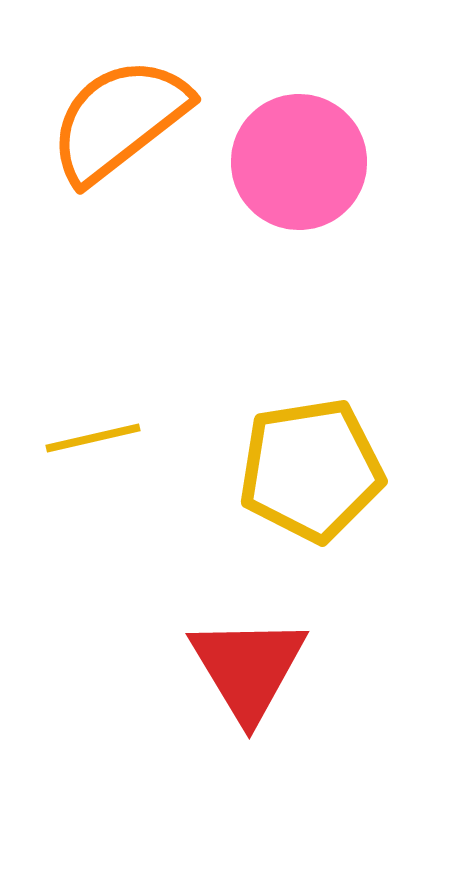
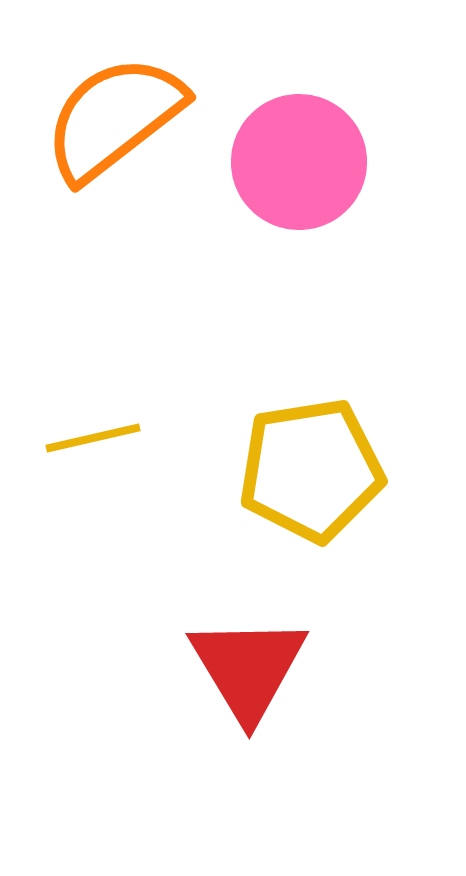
orange semicircle: moved 5 px left, 2 px up
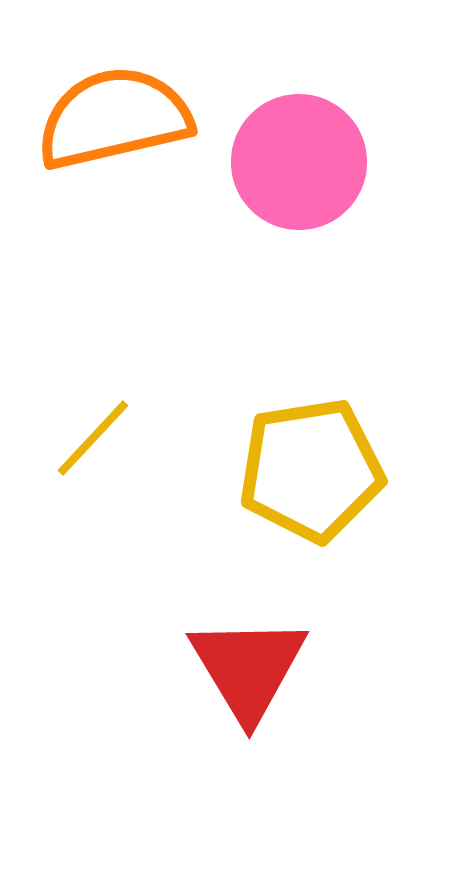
orange semicircle: rotated 25 degrees clockwise
yellow line: rotated 34 degrees counterclockwise
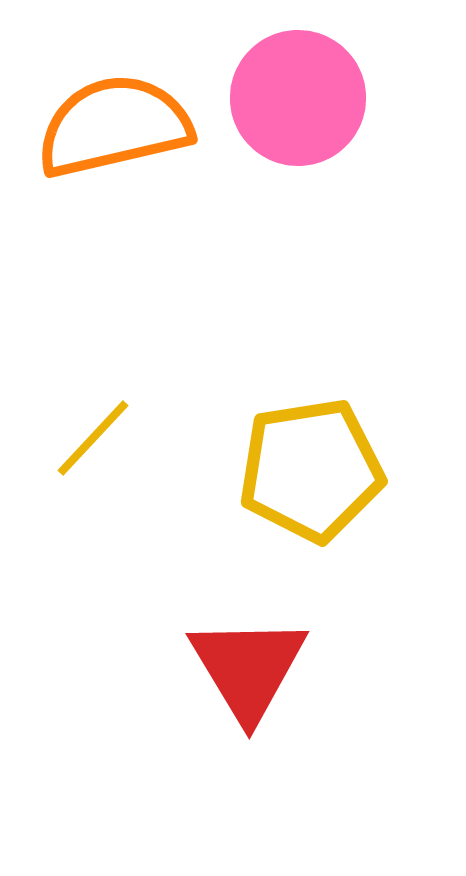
orange semicircle: moved 8 px down
pink circle: moved 1 px left, 64 px up
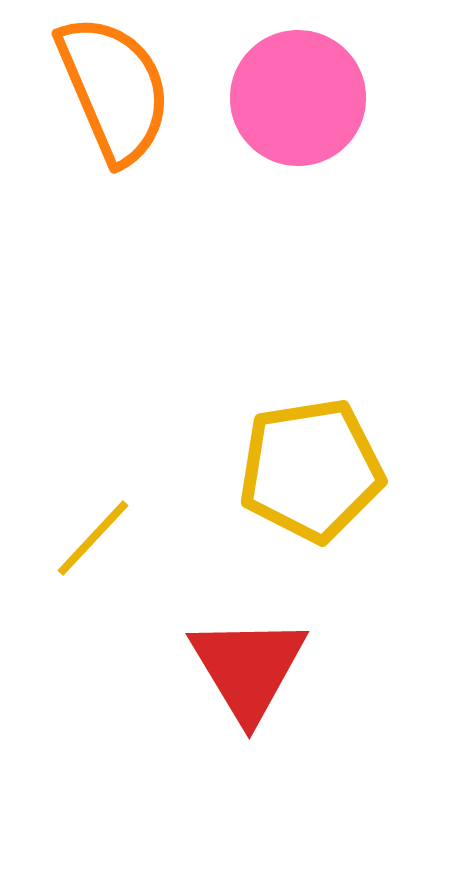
orange semicircle: moved 37 px up; rotated 80 degrees clockwise
yellow line: moved 100 px down
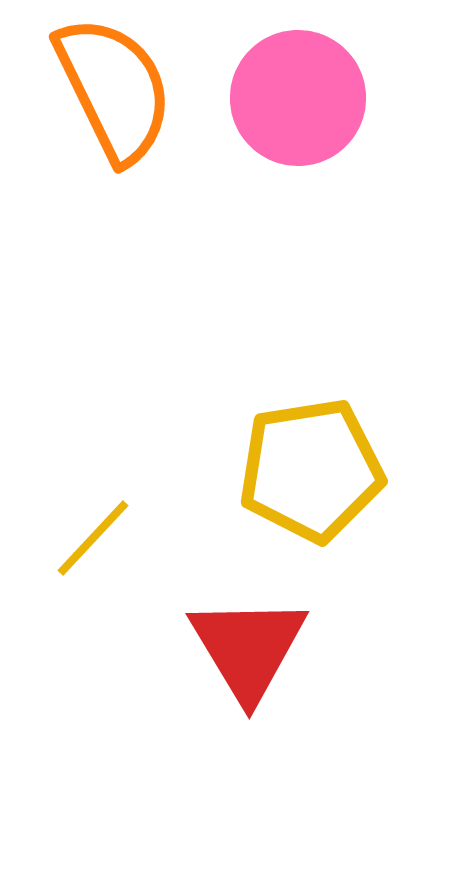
orange semicircle: rotated 3 degrees counterclockwise
red triangle: moved 20 px up
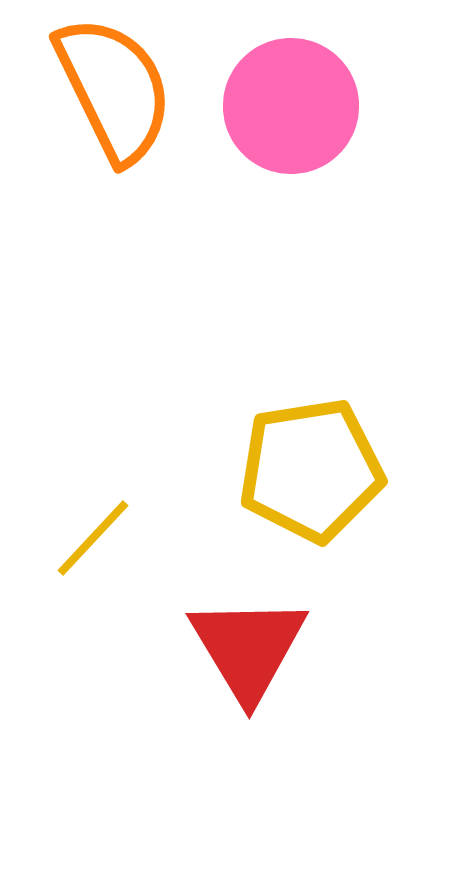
pink circle: moved 7 px left, 8 px down
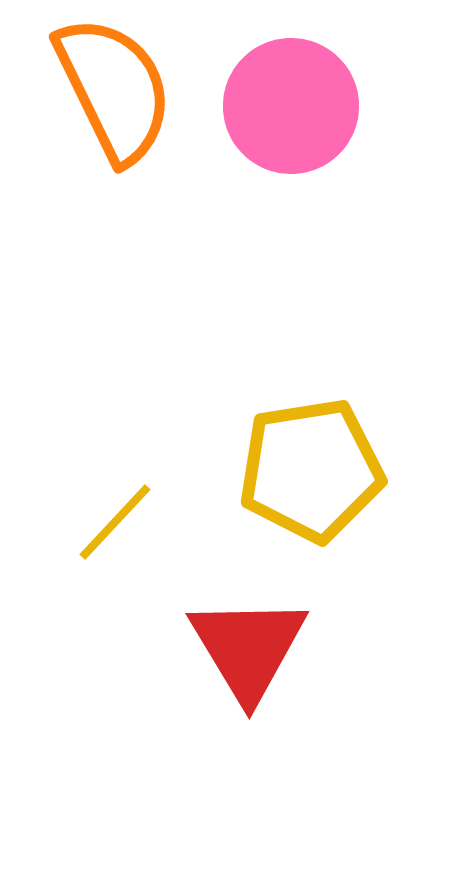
yellow line: moved 22 px right, 16 px up
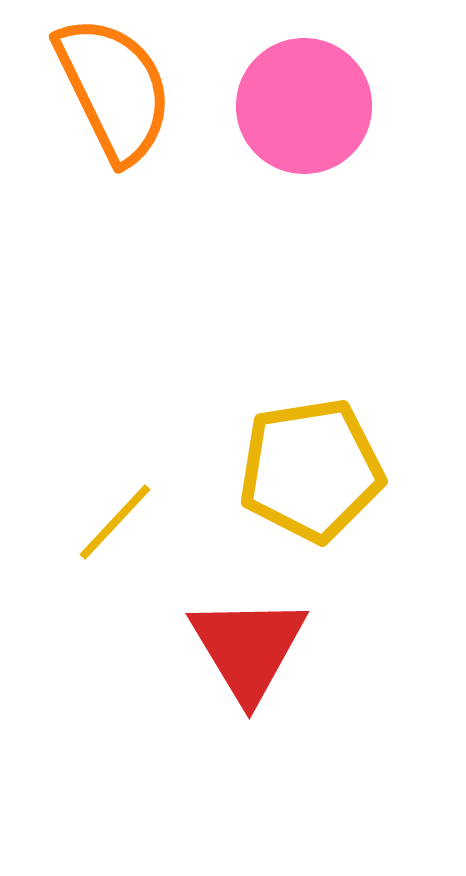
pink circle: moved 13 px right
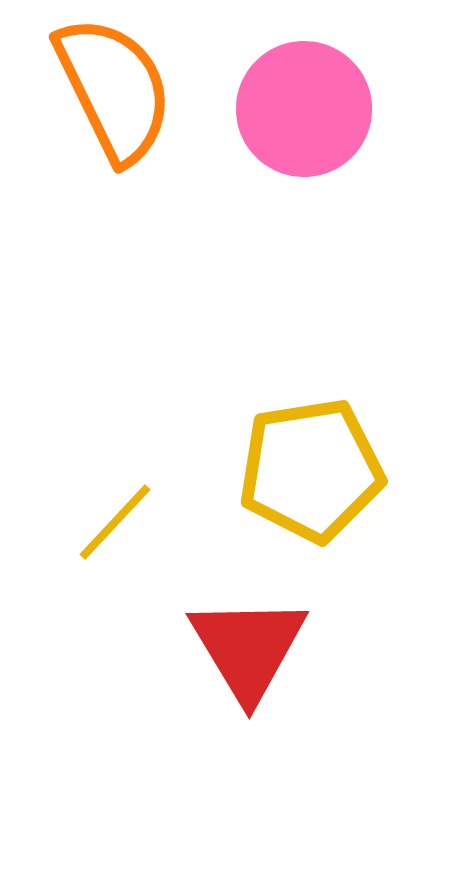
pink circle: moved 3 px down
